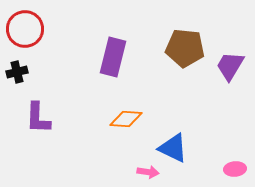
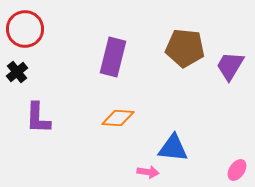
black cross: rotated 25 degrees counterclockwise
orange diamond: moved 8 px left, 1 px up
blue triangle: rotated 20 degrees counterclockwise
pink ellipse: moved 2 px right, 1 px down; rotated 50 degrees counterclockwise
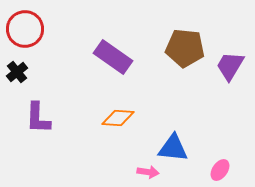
purple rectangle: rotated 69 degrees counterclockwise
pink ellipse: moved 17 px left
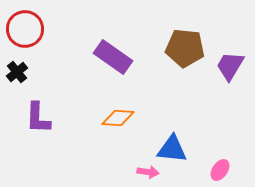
blue triangle: moved 1 px left, 1 px down
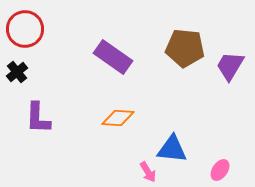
pink arrow: rotated 50 degrees clockwise
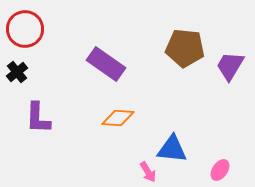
purple rectangle: moved 7 px left, 7 px down
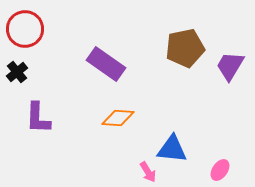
brown pentagon: rotated 18 degrees counterclockwise
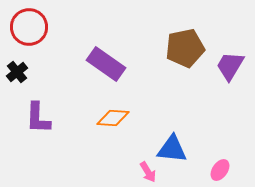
red circle: moved 4 px right, 2 px up
orange diamond: moved 5 px left
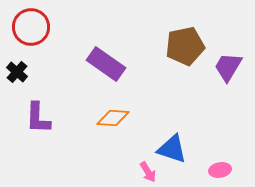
red circle: moved 2 px right
brown pentagon: moved 2 px up
purple trapezoid: moved 2 px left, 1 px down
black cross: rotated 10 degrees counterclockwise
blue triangle: rotated 12 degrees clockwise
pink ellipse: rotated 45 degrees clockwise
